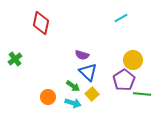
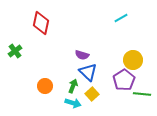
green cross: moved 8 px up
green arrow: rotated 104 degrees counterclockwise
orange circle: moved 3 px left, 11 px up
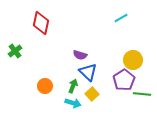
purple semicircle: moved 2 px left
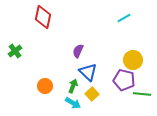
cyan line: moved 3 px right
red diamond: moved 2 px right, 6 px up
purple semicircle: moved 2 px left, 4 px up; rotated 96 degrees clockwise
purple pentagon: rotated 25 degrees counterclockwise
cyan arrow: rotated 14 degrees clockwise
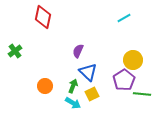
purple pentagon: rotated 25 degrees clockwise
yellow square: rotated 16 degrees clockwise
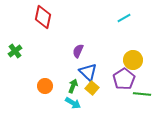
purple pentagon: moved 1 px up
yellow square: moved 6 px up; rotated 24 degrees counterclockwise
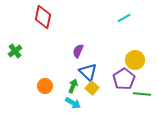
yellow circle: moved 2 px right
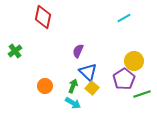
yellow circle: moved 1 px left, 1 px down
green line: rotated 24 degrees counterclockwise
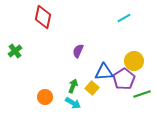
blue triangle: moved 16 px right; rotated 48 degrees counterclockwise
orange circle: moved 11 px down
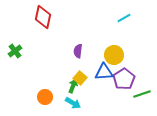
purple semicircle: rotated 16 degrees counterclockwise
yellow circle: moved 20 px left, 6 px up
yellow square: moved 12 px left, 10 px up
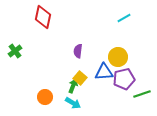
yellow circle: moved 4 px right, 2 px down
purple pentagon: rotated 20 degrees clockwise
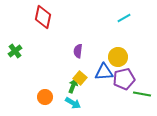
green line: rotated 30 degrees clockwise
